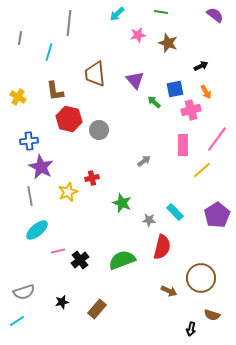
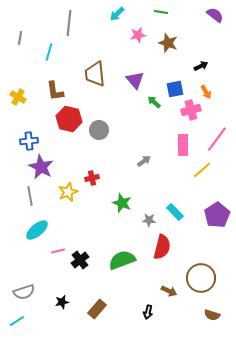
black arrow at (191, 329): moved 43 px left, 17 px up
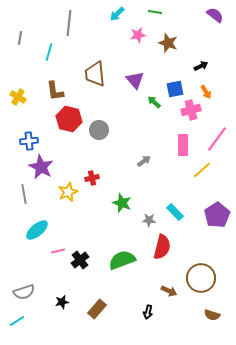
green line at (161, 12): moved 6 px left
gray line at (30, 196): moved 6 px left, 2 px up
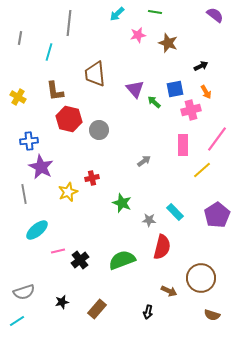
purple triangle at (135, 80): moved 9 px down
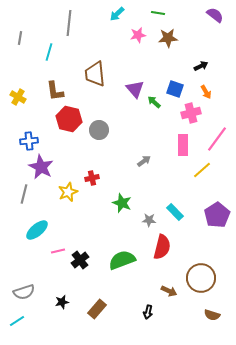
green line at (155, 12): moved 3 px right, 1 px down
brown star at (168, 43): moved 5 px up; rotated 24 degrees counterclockwise
blue square at (175, 89): rotated 30 degrees clockwise
pink cross at (191, 110): moved 3 px down
gray line at (24, 194): rotated 24 degrees clockwise
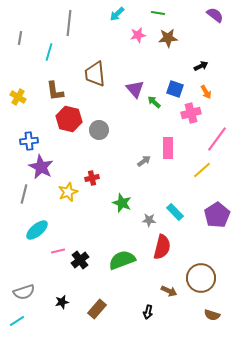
pink rectangle at (183, 145): moved 15 px left, 3 px down
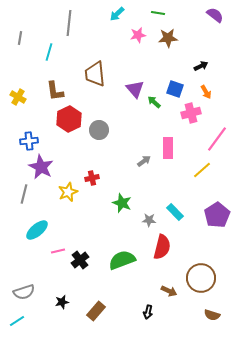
red hexagon at (69, 119): rotated 20 degrees clockwise
brown rectangle at (97, 309): moved 1 px left, 2 px down
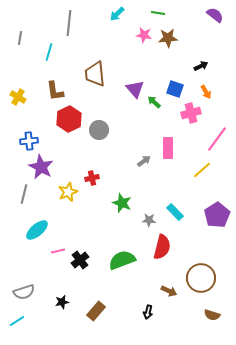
pink star at (138, 35): moved 6 px right; rotated 21 degrees clockwise
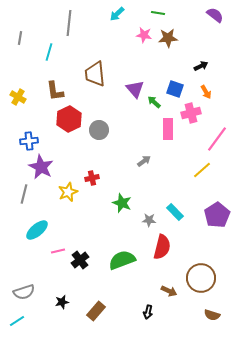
pink rectangle at (168, 148): moved 19 px up
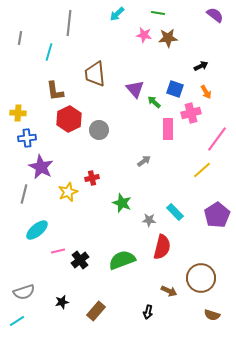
yellow cross at (18, 97): moved 16 px down; rotated 28 degrees counterclockwise
blue cross at (29, 141): moved 2 px left, 3 px up
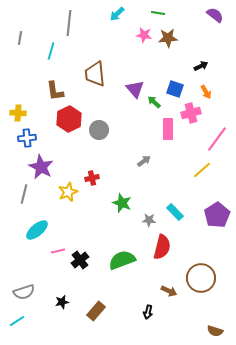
cyan line at (49, 52): moved 2 px right, 1 px up
brown semicircle at (212, 315): moved 3 px right, 16 px down
